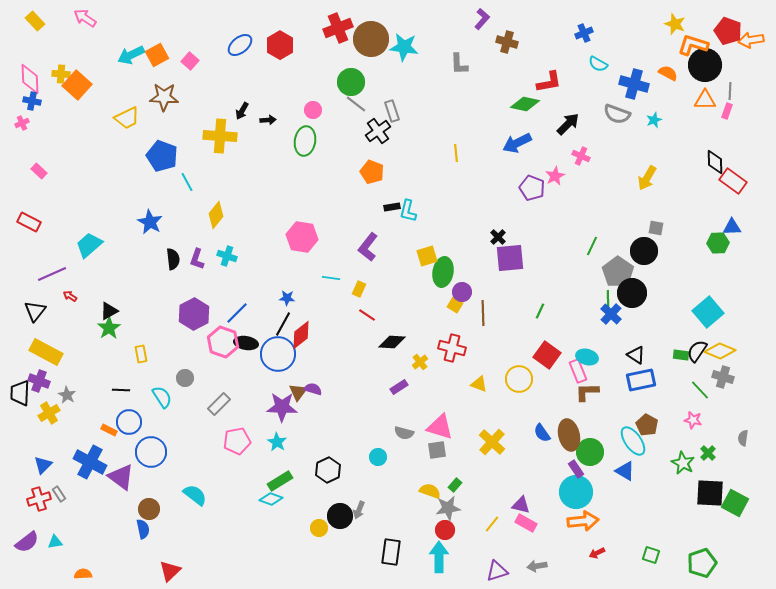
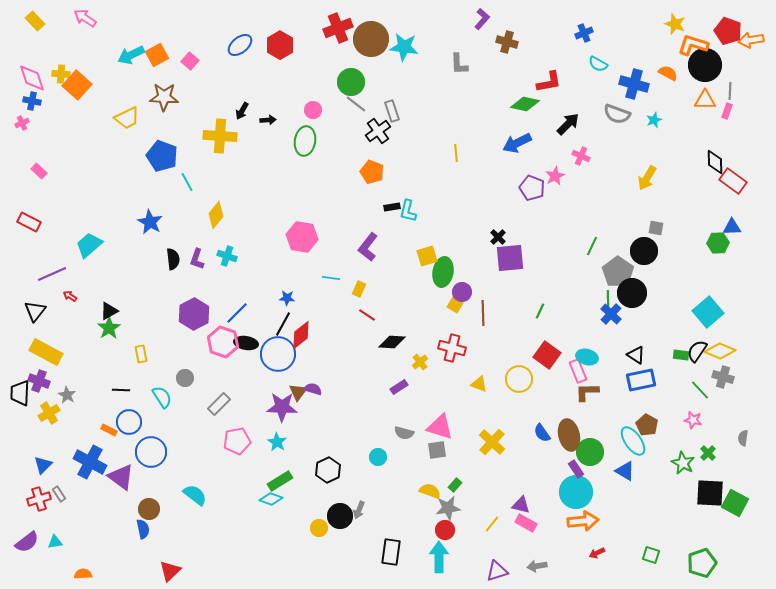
pink diamond at (30, 79): moved 2 px right, 1 px up; rotated 16 degrees counterclockwise
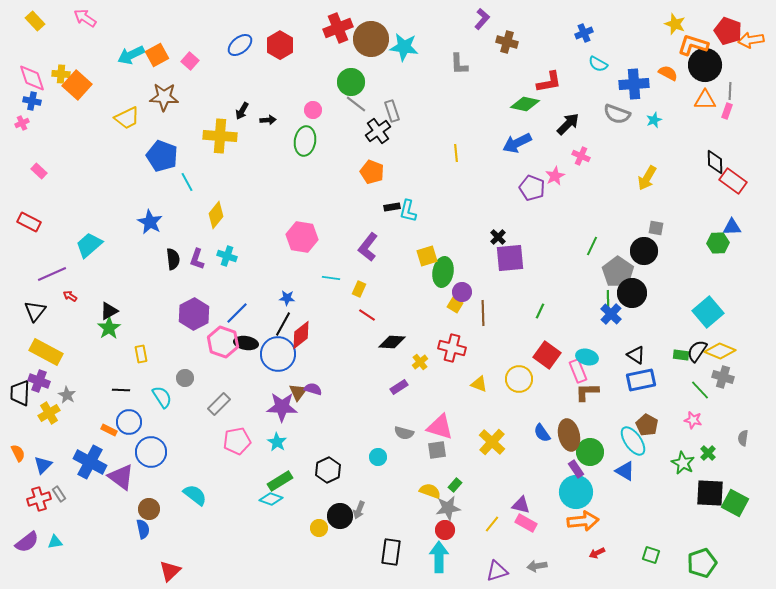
blue cross at (634, 84): rotated 20 degrees counterclockwise
orange semicircle at (83, 574): moved 65 px left, 121 px up; rotated 66 degrees clockwise
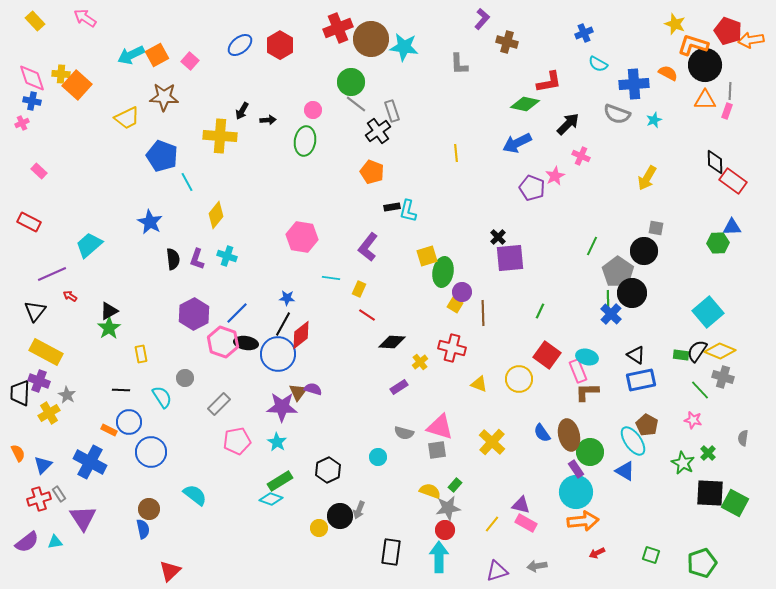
purple triangle at (121, 477): moved 38 px left, 41 px down; rotated 20 degrees clockwise
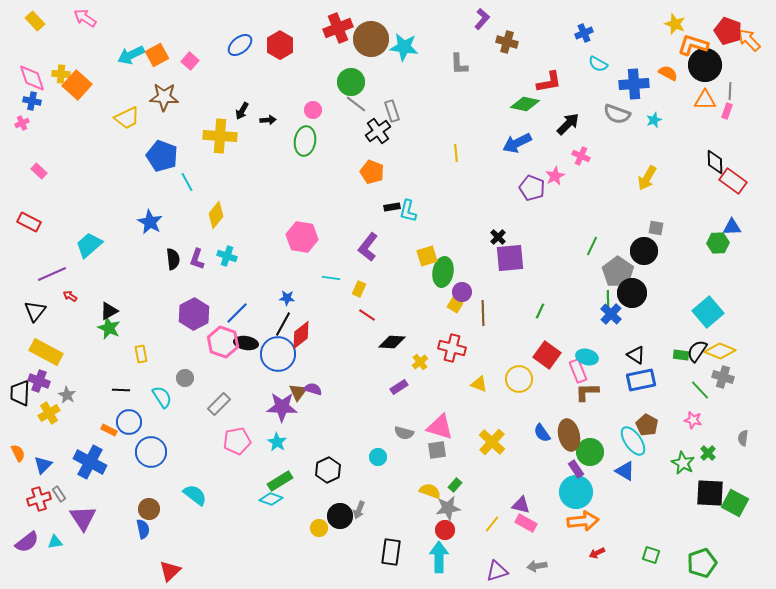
orange arrow at (751, 40): moved 2 px left; rotated 55 degrees clockwise
green star at (109, 328): rotated 15 degrees counterclockwise
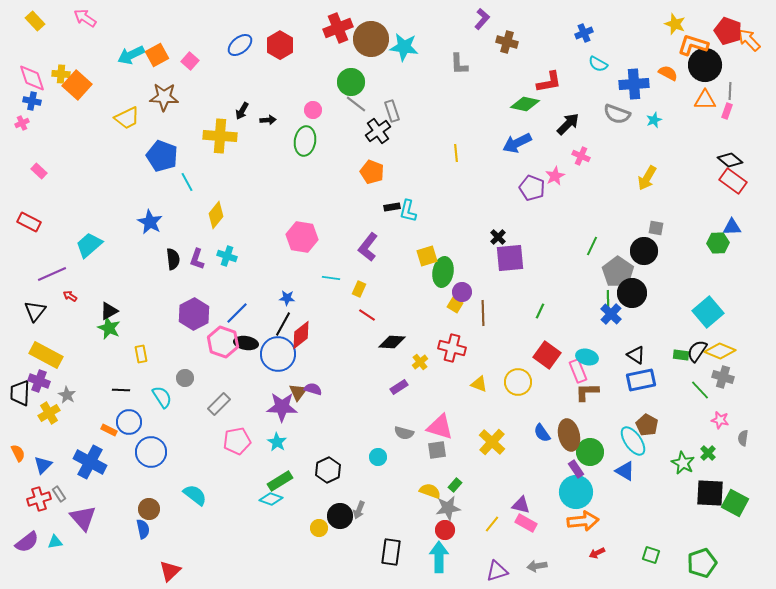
black diamond at (715, 162): moved 15 px right, 2 px up; rotated 50 degrees counterclockwise
yellow rectangle at (46, 352): moved 3 px down
yellow circle at (519, 379): moved 1 px left, 3 px down
pink star at (693, 420): moved 27 px right
purple triangle at (83, 518): rotated 8 degrees counterclockwise
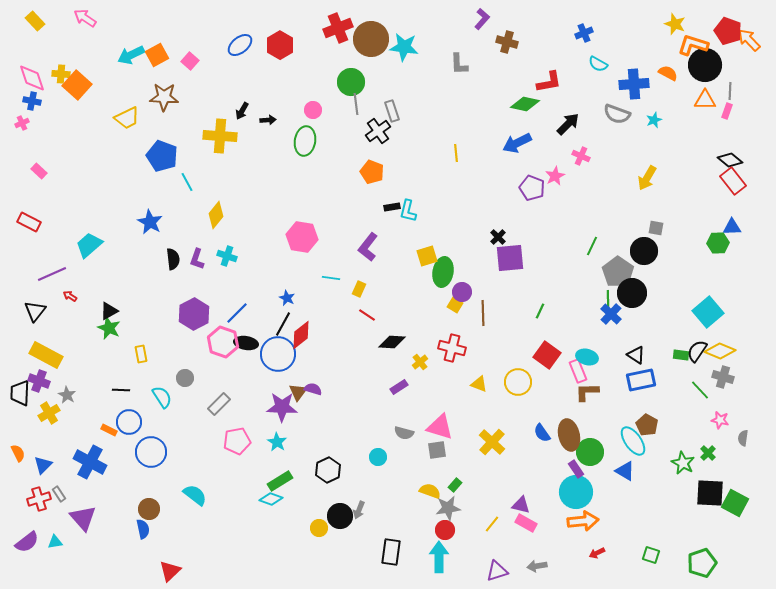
gray line at (356, 104): rotated 45 degrees clockwise
red rectangle at (733, 181): rotated 16 degrees clockwise
blue star at (287, 298): rotated 21 degrees clockwise
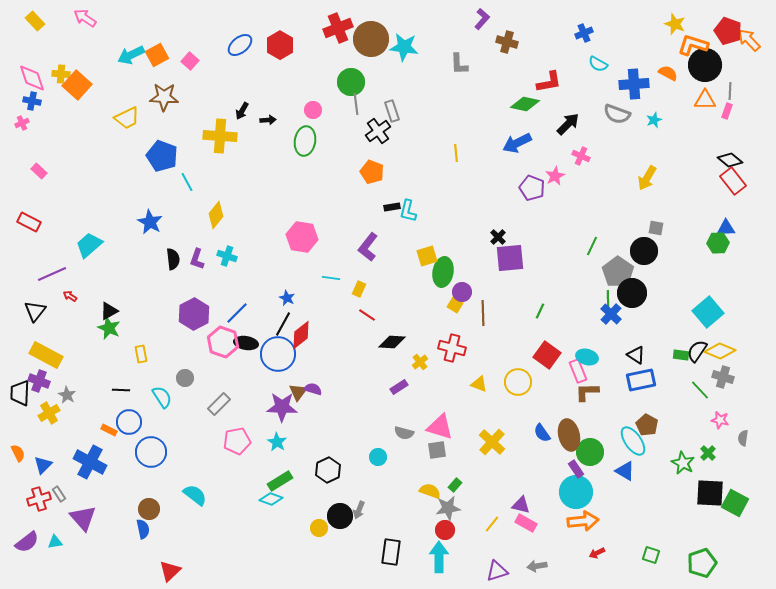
blue triangle at (732, 227): moved 6 px left, 1 px down
